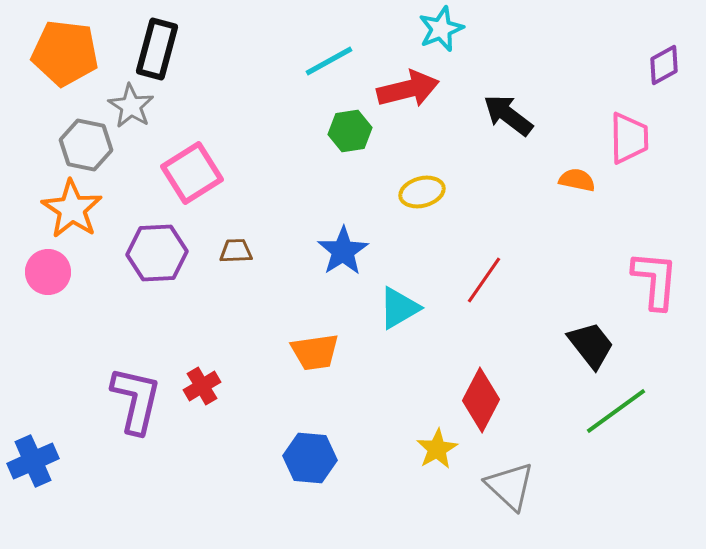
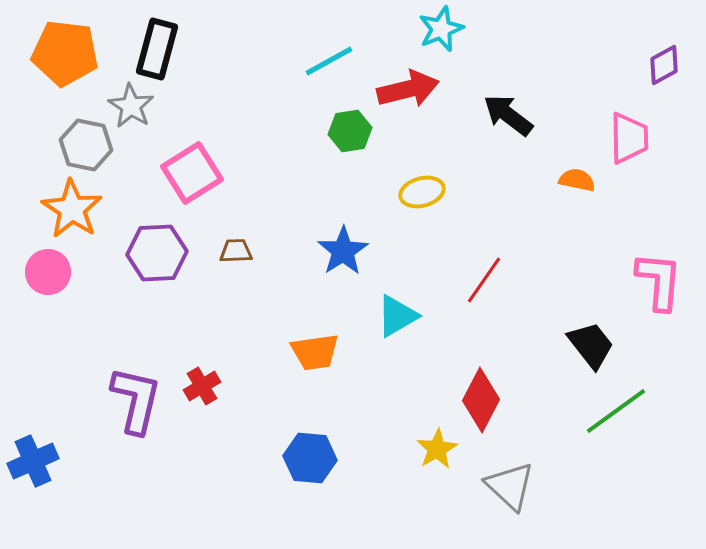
pink L-shape: moved 4 px right, 1 px down
cyan triangle: moved 2 px left, 8 px down
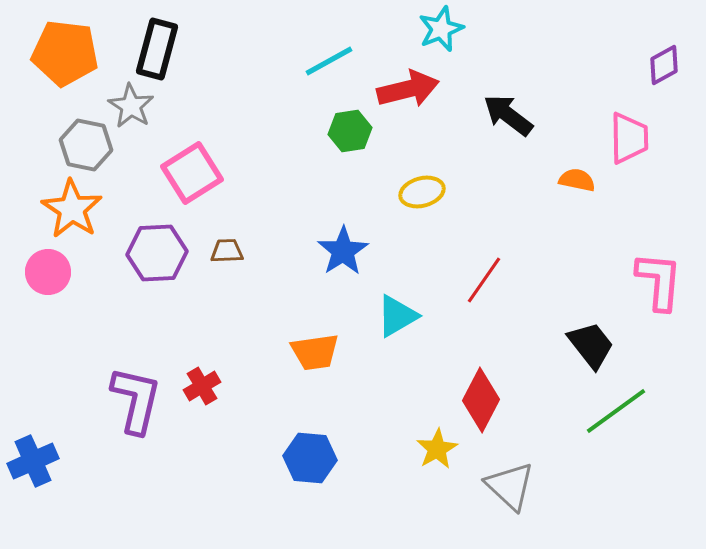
brown trapezoid: moved 9 px left
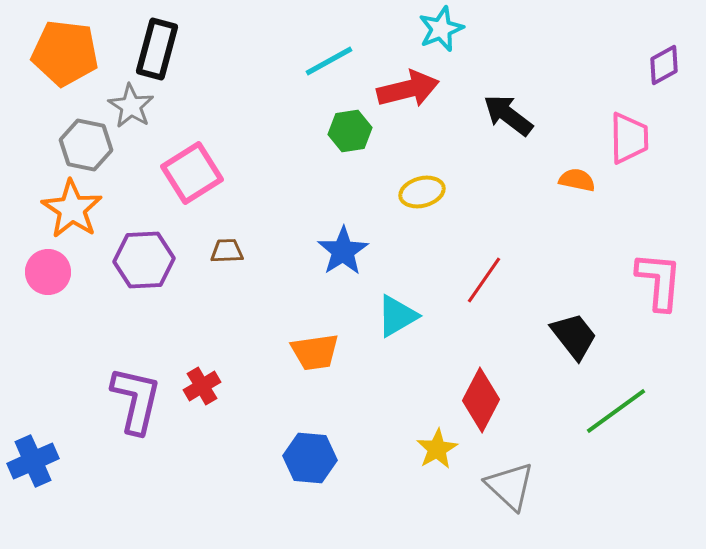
purple hexagon: moved 13 px left, 7 px down
black trapezoid: moved 17 px left, 9 px up
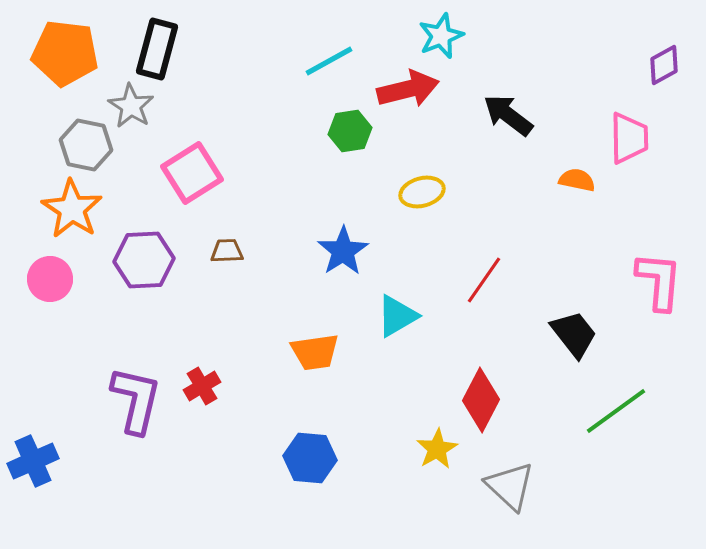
cyan star: moved 7 px down
pink circle: moved 2 px right, 7 px down
black trapezoid: moved 2 px up
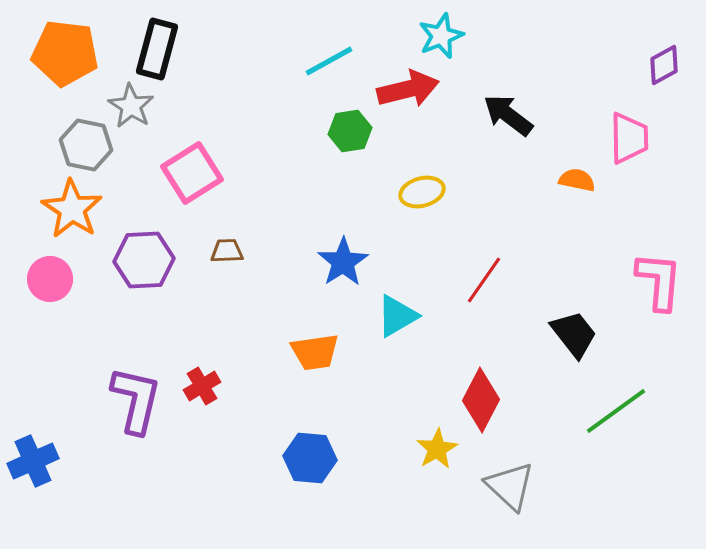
blue star: moved 11 px down
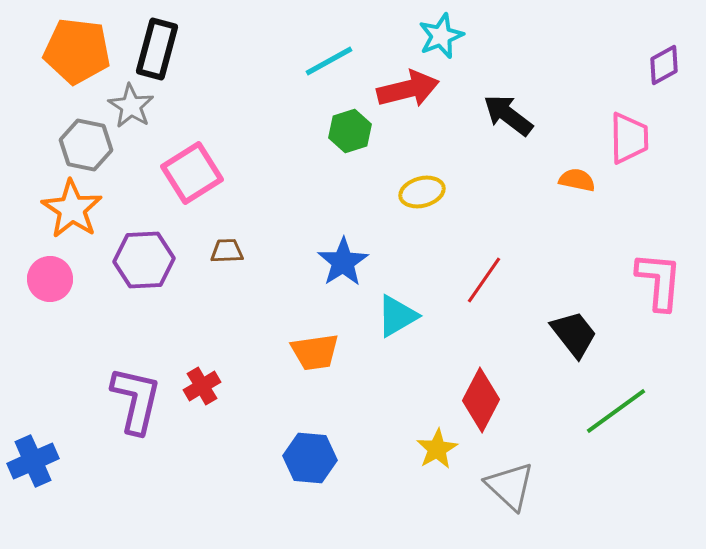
orange pentagon: moved 12 px right, 2 px up
green hexagon: rotated 9 degrees counterclockwise
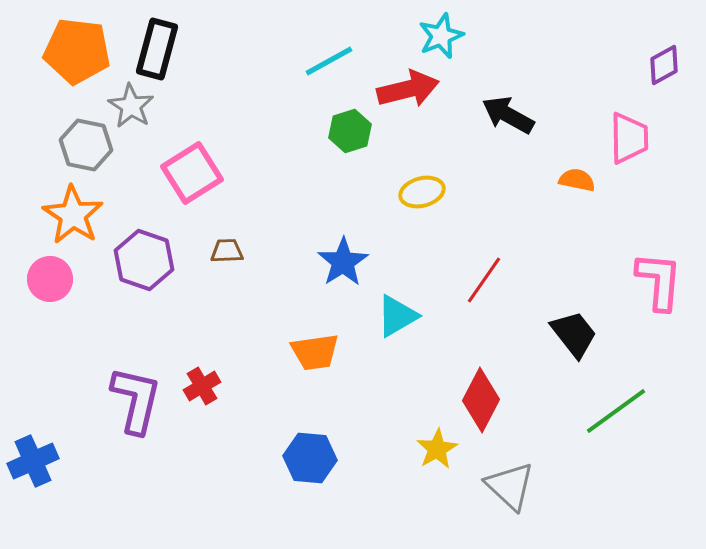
black arrow: rotated 8 degrees counterclockwise
orange star: moved 1 px right, 6 px down
purple hexagon: rotated 22 degrees clockwise
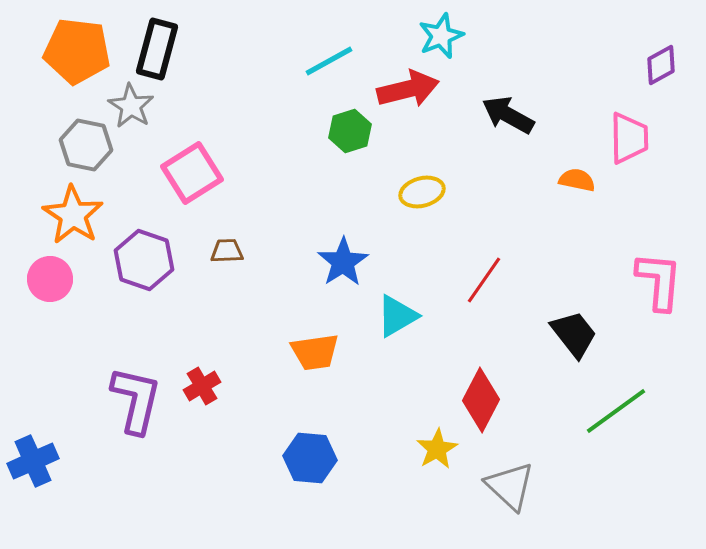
purple diamond: moved 3 px left
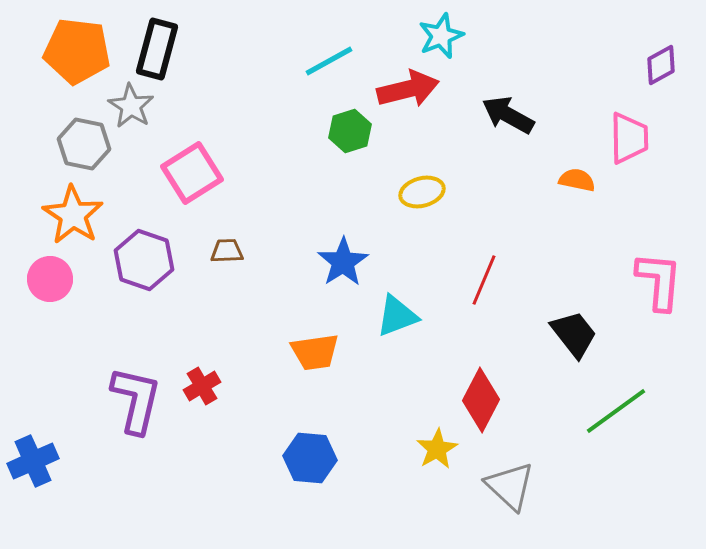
gray hexagon: moved 2 px left, 1 px up
red line: rotated 12 degrees counterclockwise
cyan triangle: rotated 9 degrees clockwise
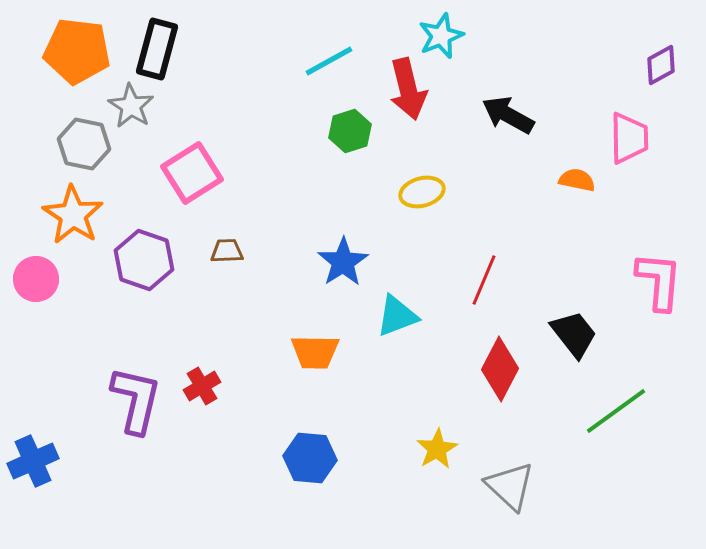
red arrow: rotated 90 degrees clockwise
pink circle: moved 14 px left
orange trapezoid: rotated 9 degrees clockwise
red diamond: moved 19 px right, 31 px up
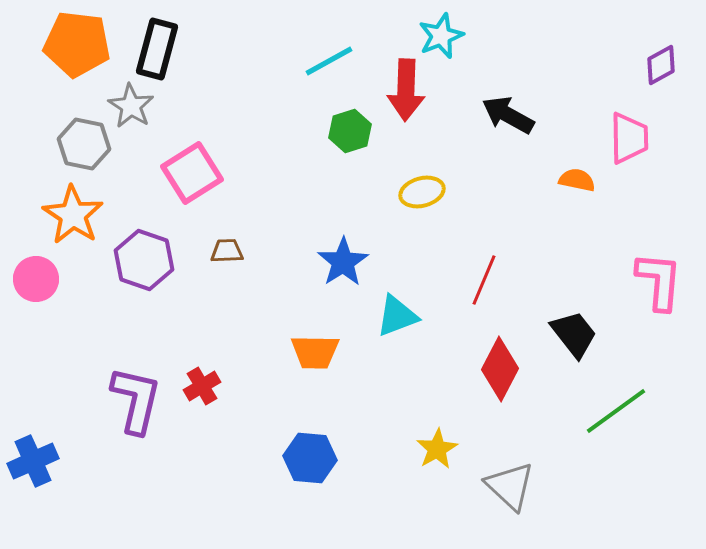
orange pentagon: moved 7 px up
red arrow: moved 2 px left, 1 px down; rotated 16 degrees clockwise
